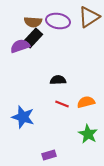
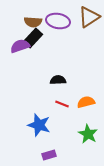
blue star: moved 16 px right, 8 px down
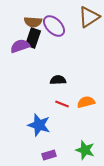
purple ellipse: moved 4 px left, 5 px down; rotated 35 degrees clockwise
black rectangle: rotated 24 degrees counterclockwise
green star: moved 3 px left, 16 px down; rotated 12 degrees counterclockwise
